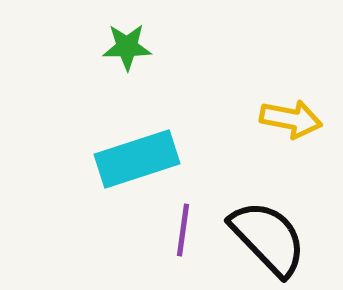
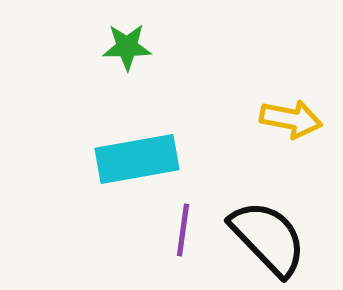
cyan rectangle: rotated 8 degrees clockwise
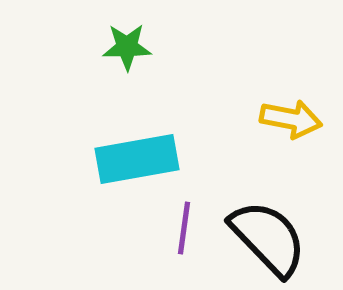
purple line: moved 1 px right, 2 px up
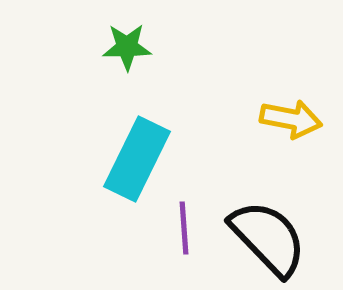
cyan rectangle: rotated 54 degrees counterclockwise
purple line: rotated 12 degrees counterclockwise
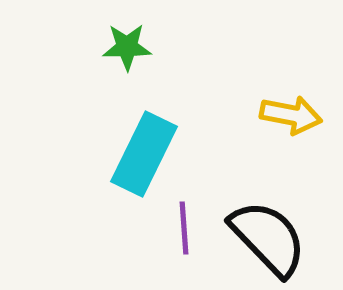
yellow arrow: moved 4 px up
cyan rectangle: moved 7 px right, 5 px up
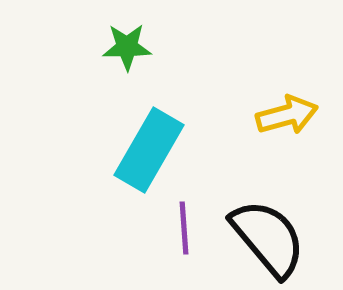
yellow arrow: moved 4 px left; rotated 26 degrees counterclockwise
cyan rectangle: moved 5 px right, 4 px up; rotated 4 degrees clockwise
black semicircle: rotated 4 degrees clockwise
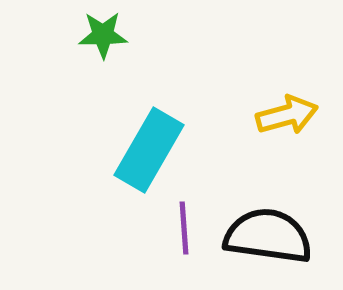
green star: moved 24 px left, 12 px up
black semicircle: moved 2 px up; rotated 42 degrees counterclockwise
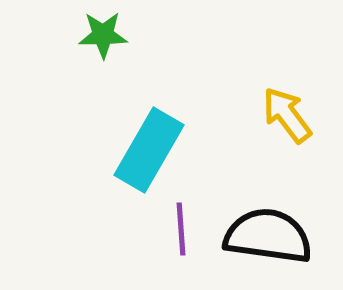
yellow arrow: rotated 112 degrees counterclockwise
purple line: moved 3 px left, 1 px down
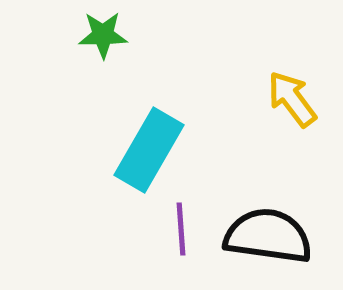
yellow arrow: moved 5 px right, 16 px up
